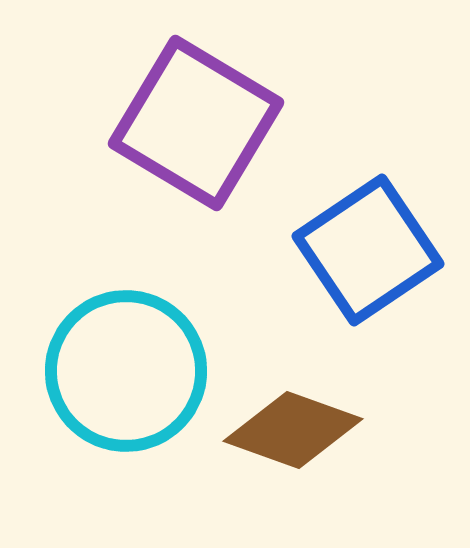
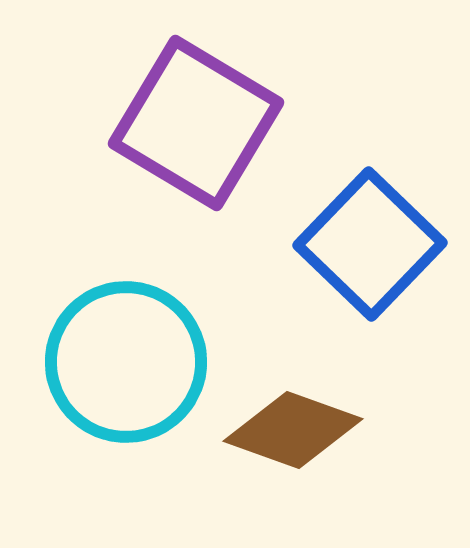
blue square: moved 2 px right, 6 px up; rotated 12 degrees counterclockwise
cyan circle: moved 9 px up
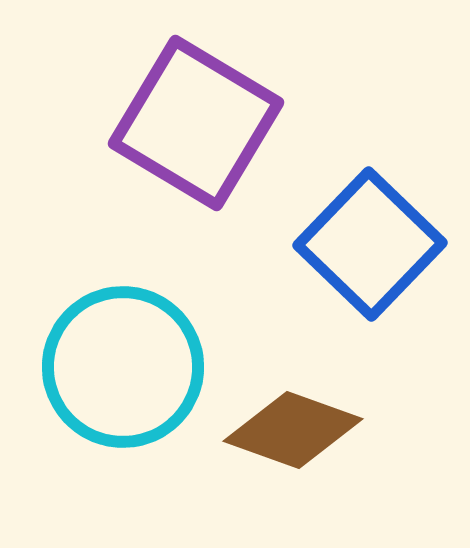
cyan circle: moved 3 px left, 5 px down
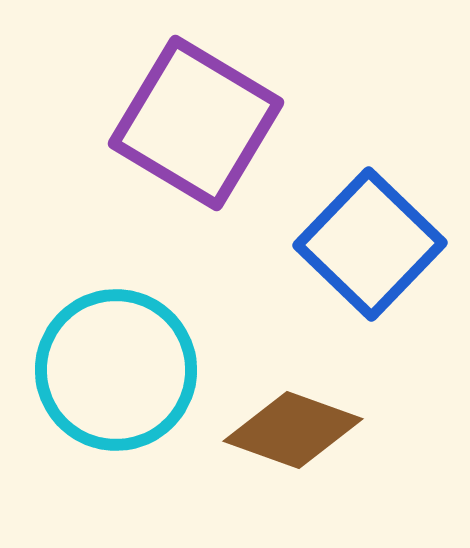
cyan circle: moved 7 px left, 3 px down
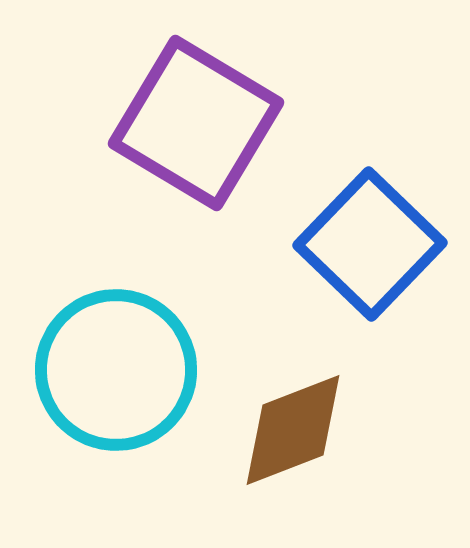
brown diamond: rotated 41 degrees counterclockwise
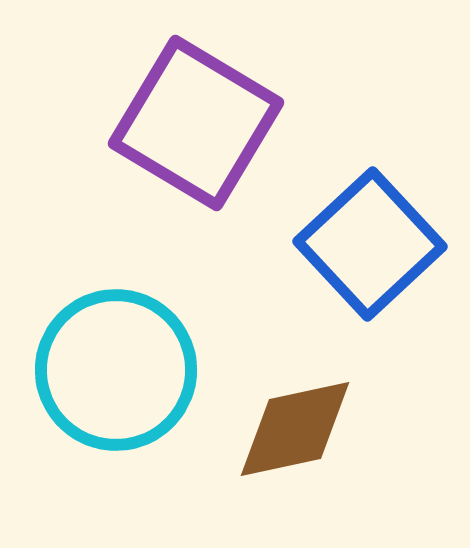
blue square: rotated 3 degrees clockwise
brown diamond: moved 2 px right, 1 px up; rotated 9 degrees clockwise
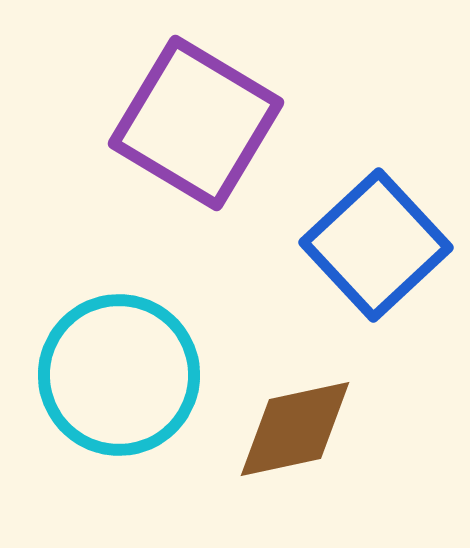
blue square: moved 6 px right, 1 px down
cyan circle: moved 3 px right, 5 px down
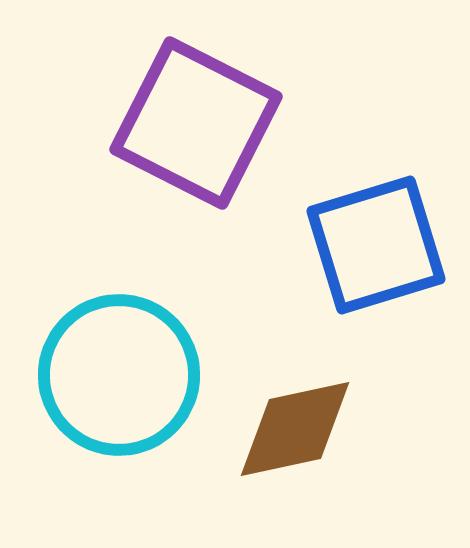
purple square: rotated 4 degrees counterclockwise
blue square: rotated 26 degrees clockwise
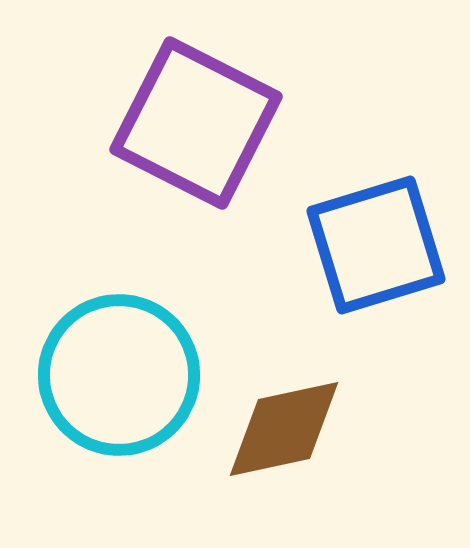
brown diamond: moved 11 px left
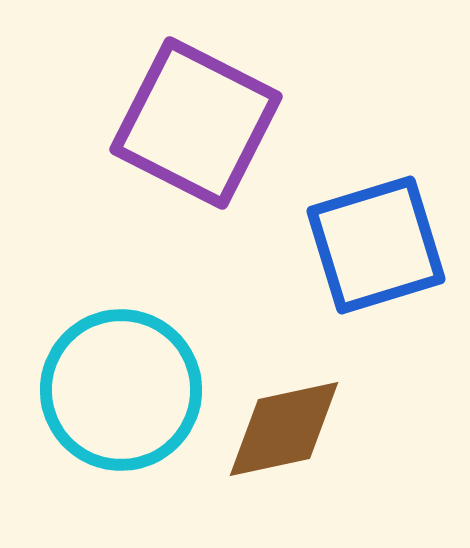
cyan circle: moved 2 px right, 15 px down
